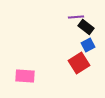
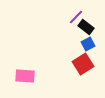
purple line: rotated 42 degrees counterclockwise
blue square: moved 1 px up
red square: moved 4 px right, 1 px down
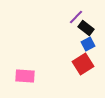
black rectangle: moved 1 px down
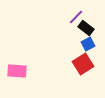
pink rectangle: moved 8 px left, 5 px up
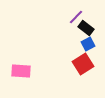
pink rectangle: moved 4 px right
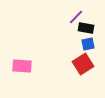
black rectangle: rotated 28 degrees counterclockwise
blue square: rotated 16 degrees clockwise
pink rectangle: moved 1 px right, 5 px up
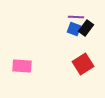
purple line: rotated 49 degrees clockwise
black rectangle: rotated 63 degrees counterclockwise
blue square: moved 14 px left, 15 px up; rotated 32 degrees clockwise
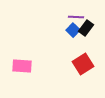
blue square: moved 1 px left, 1 px down; rotated 24 degrees clockwise
